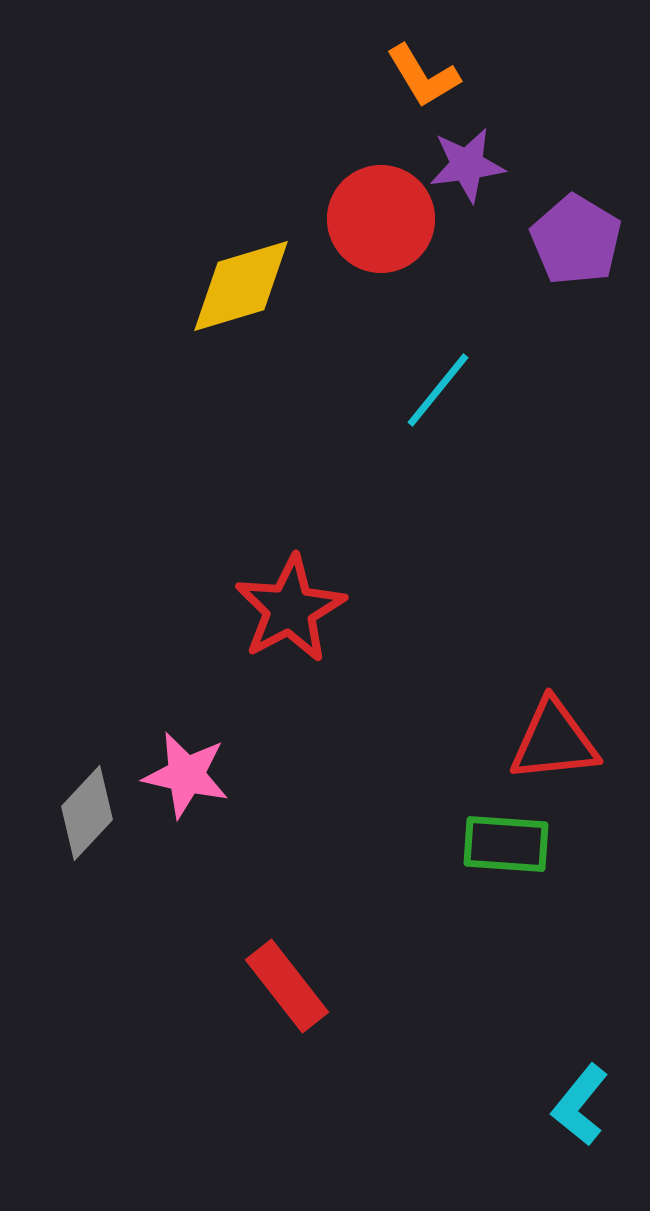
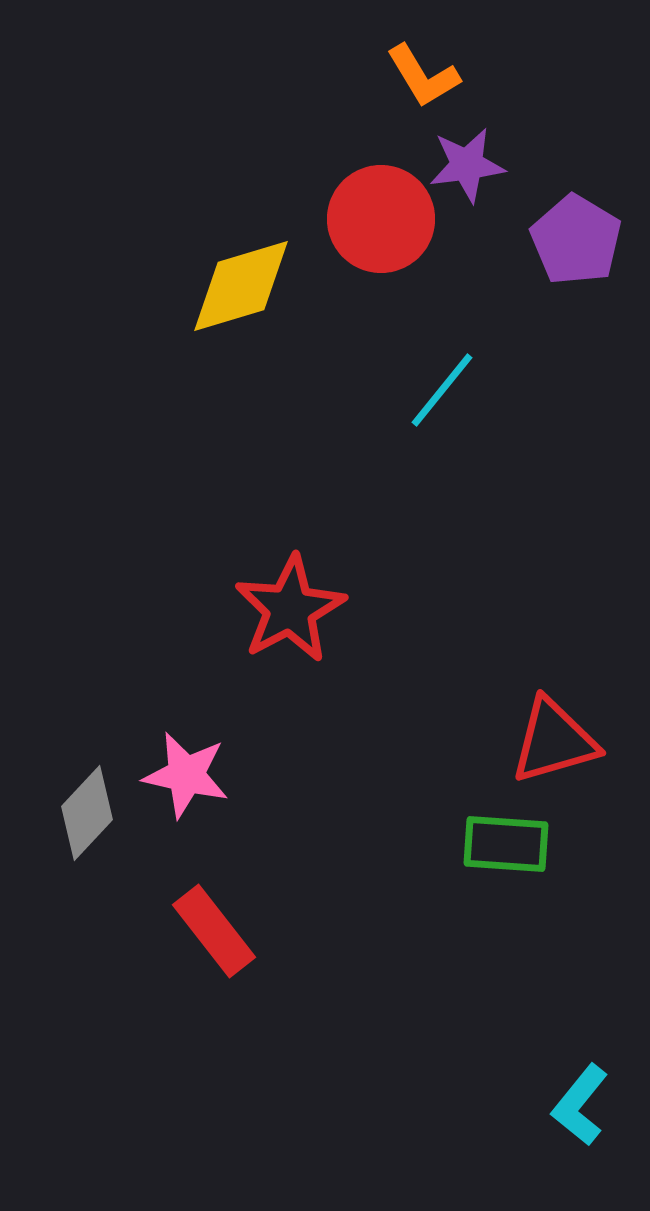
cyan line: moved 4 px right
red triangle: rotated 10 degrees counterclockwise
red rectangle: moved 73 px left, 55 px up
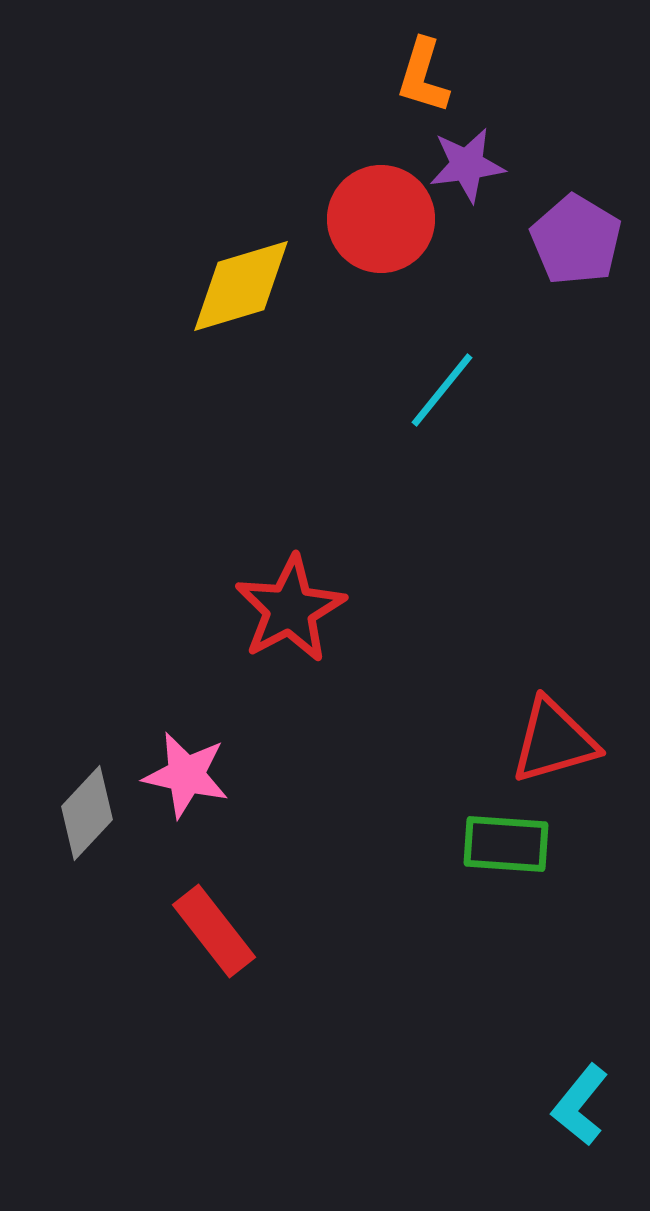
orange L-shape: rotated 48 degrees clockwise
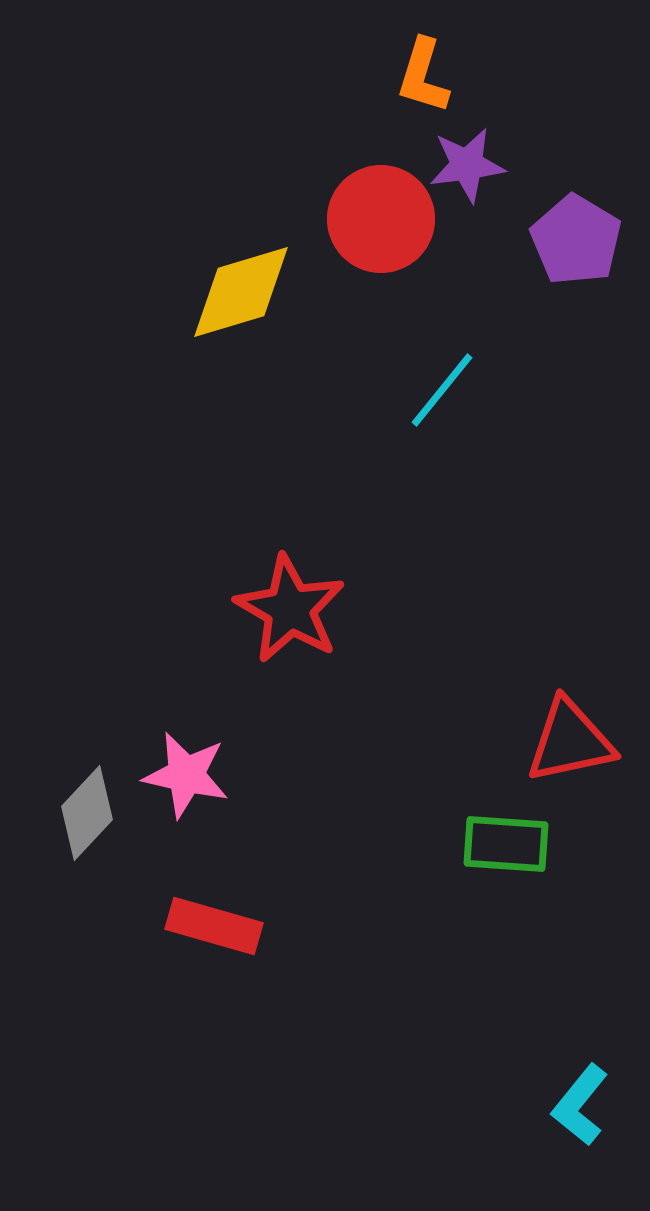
yellow diamond: moved 6 px down
red star: rotated 14 degrees counterclockwise
red triangle: moved 16 px right; rotated 4 degrees clockwise
red rectangle: moved 5 px up; rotated 36 degrees counterclockwise
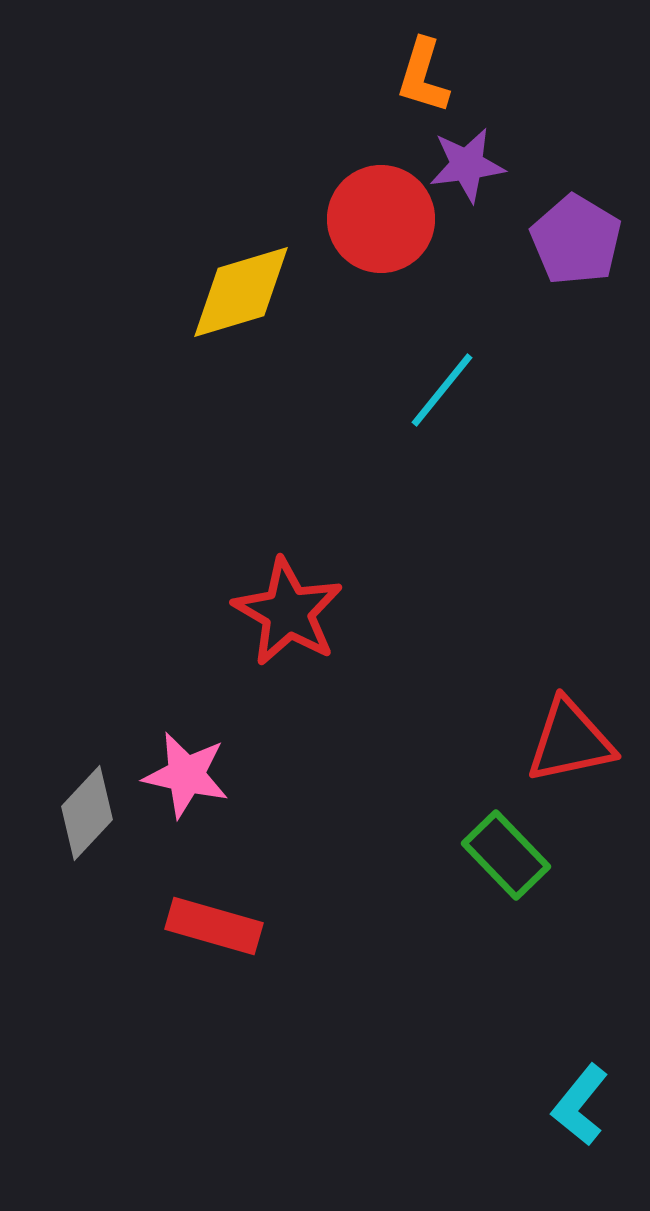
red star: moved 2 px left, 3 px down
green rectangle: moved 11 px down; rotated 42 degrees clockwise
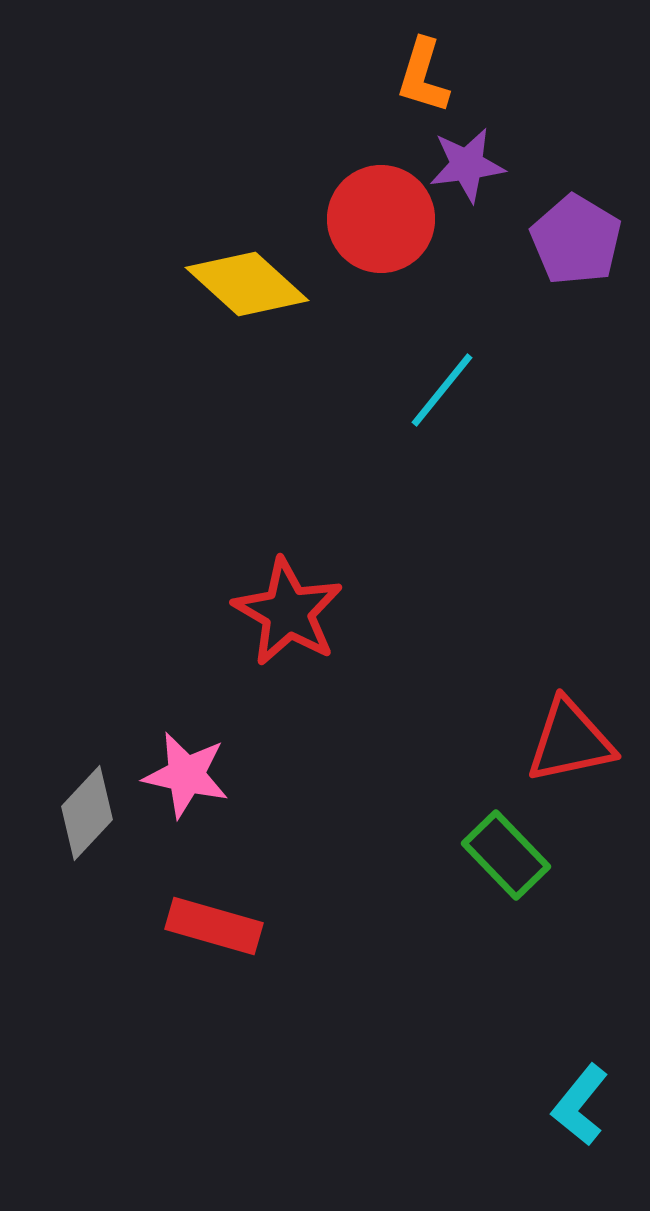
yellow diamond: moved 6 px right, 8 px up; rotated 59 degrees clockwise
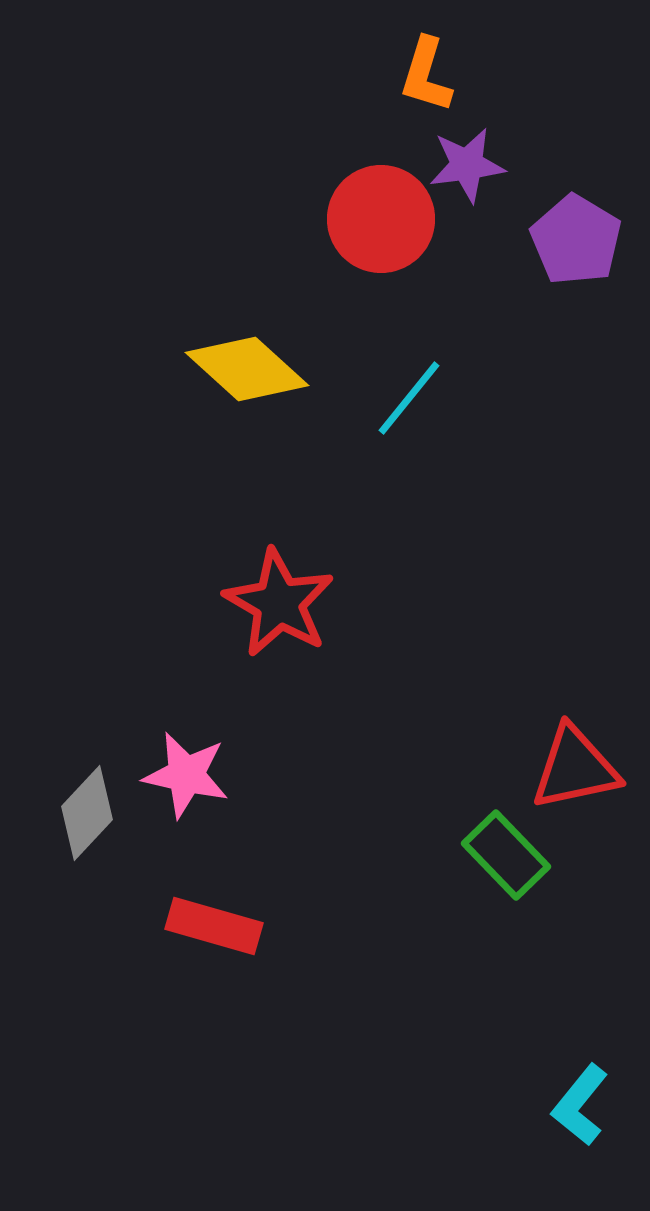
orange L-shape: moved 3 px right, 1 px up
yellow diamond: moved 85 px down
cyan line: moved 33 px left, 8 px down
red star: moved 9 px left, 9 px up
red triangle: moved 5 px right, 27 px down
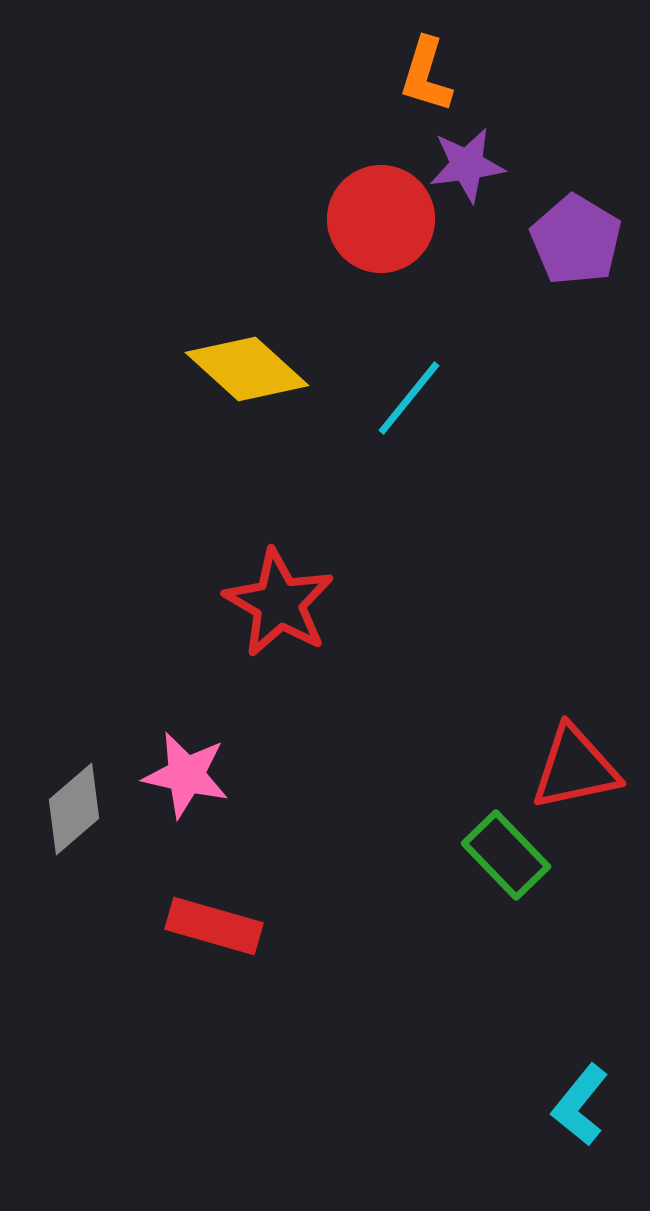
gray diamond: moved 13 px left, 4 px up; rotated 6 degrees clockwise
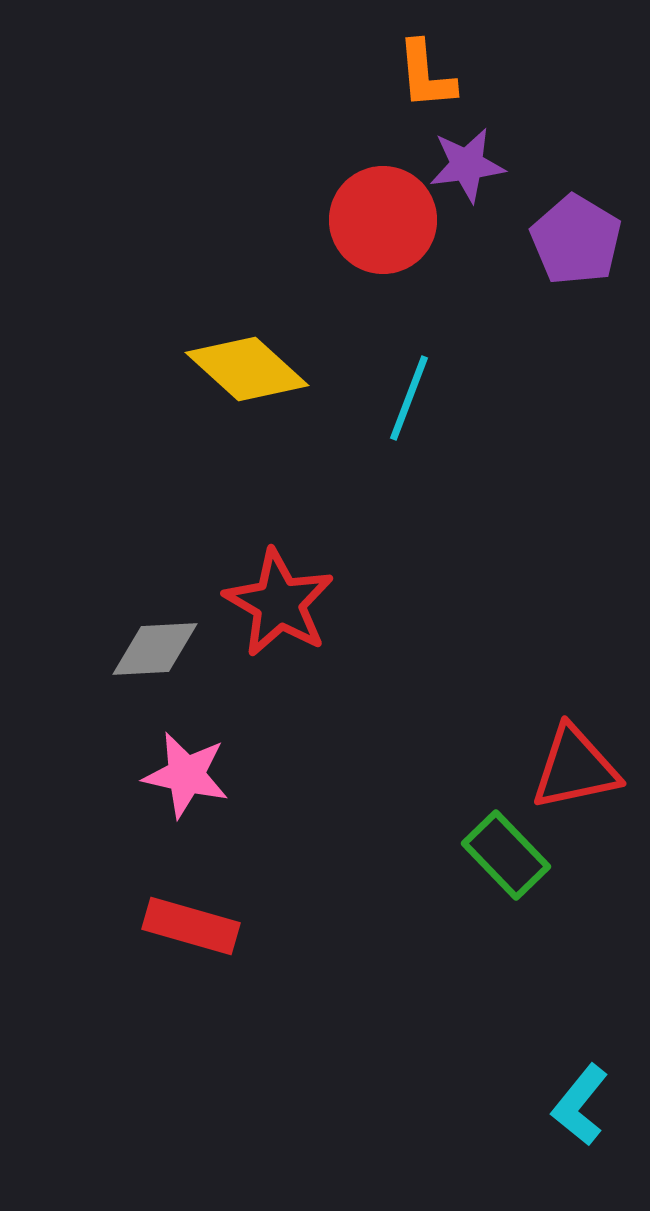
orange L-shape: rotated 22 degrees counterclockwise
red circle: moved 2 px right, 1 px down
cyan line: rotated 18 degrees counterclockwise
gray diamond: moved 81 px right, 160 px up; rotated 38 degrees clockwise
red rectangle: moved 23 px left
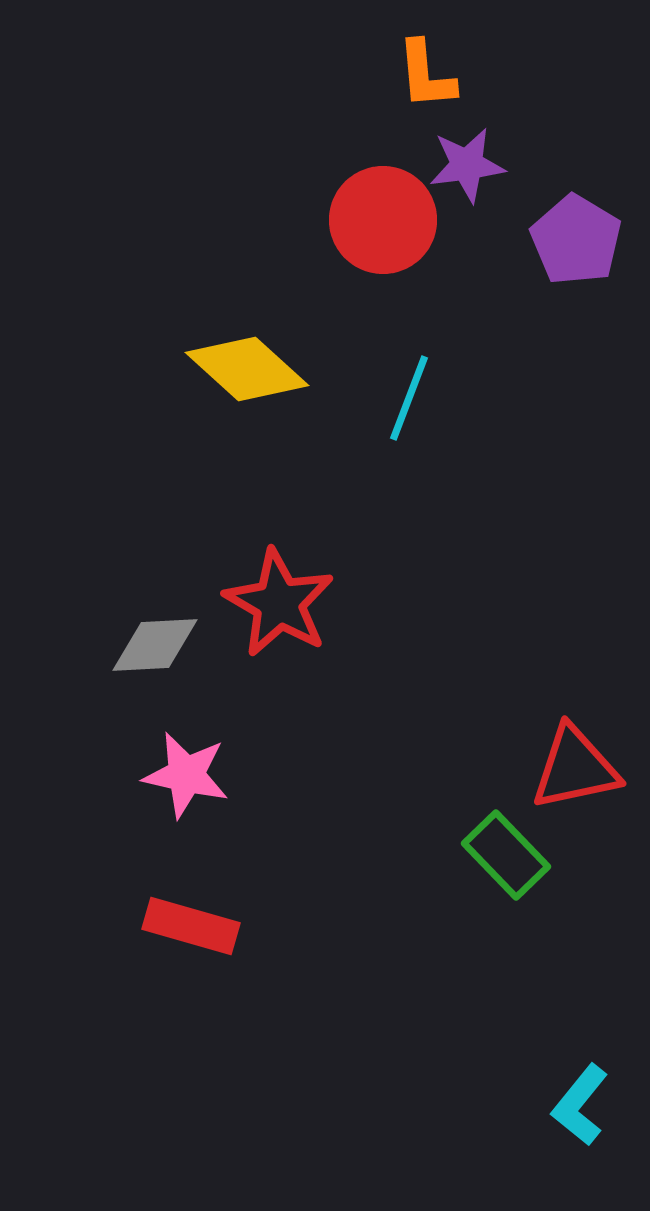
gray diamond: moved 4 px up
